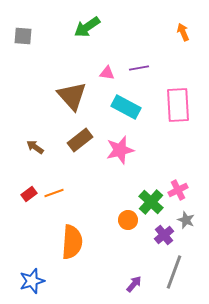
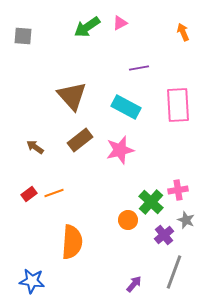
pink triangle: moved 13 px right, 50 px up; rotated 35 degrees counterclockwise
pink cross: rotated 18 degrees clockwise
blue star: rotated 25 degrees clockwise
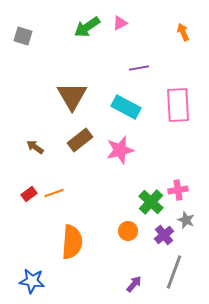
gray square: rotated 12 degrees clockwise
brown triangle: rotated 12 degrees clockwise
orange circle: moved 11 px down
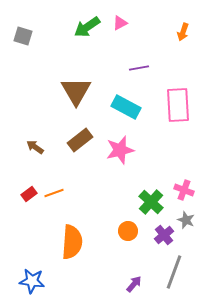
orange arrow: rotated 138 degrees counterclockwise
brown triangle: moved 4 px right, 5 px up
pink cross: moved 6 px right; rotated 30 degrees clockwise
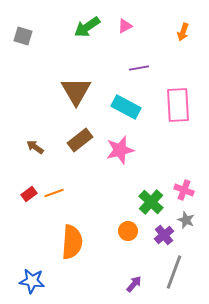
pink triangle: moved 5 px right, 3 px down
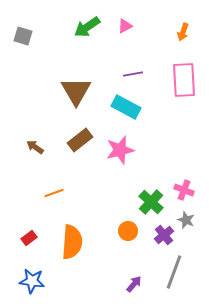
purple line: moved 6 px left, 6 px down
pink rectangle: moved 6 px right, 25 px up
red rectangle: moved 44 px down
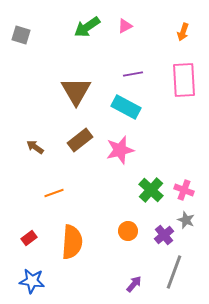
gray square: moved 2 px left, 1 px up
green cross: moved 12 px up
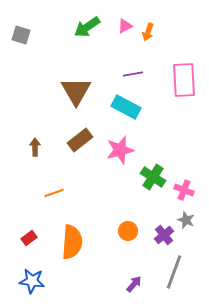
orange arrow: moved 35 px left
brown arrow: rotated 54 degrees clockwise
green cross: moved 2 px right, 13 px up; rotated 10 degrees counterclockwise
